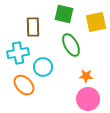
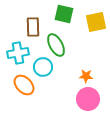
green ellipse: moved 15 px left
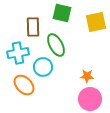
green square: moved 2 px left, 1 px up
orange star: moved 1 px right
pink circle: moved 2 px right
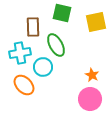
cyan cross: moved 2 px right
orange star: moved 5 px right, 1 px up; rotated 24 degrees clockwise
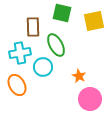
yellow square: moved 2 px left, 1 px up
orange star: moved 13 px left, 1 px down
orange ellipse: moved 7 px left; rotated 15 degrees clockwise
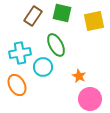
brown rectangle: moved 11 px up; rotated 36 degrees clockwise
